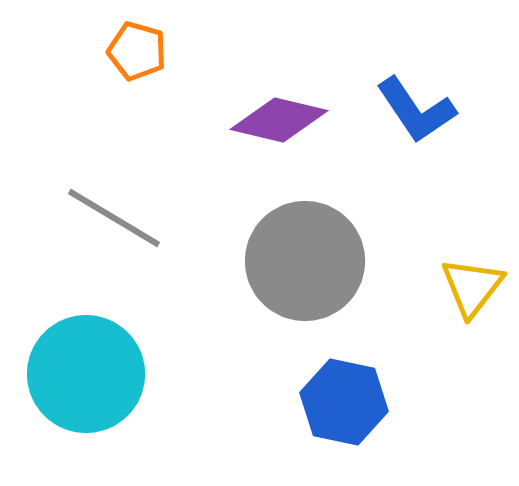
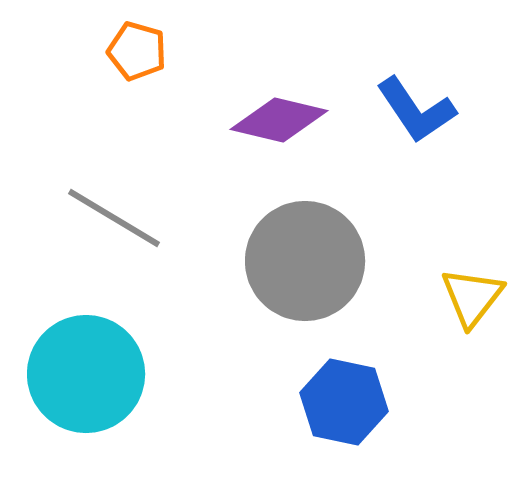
yellow triangle: moved 10 px down
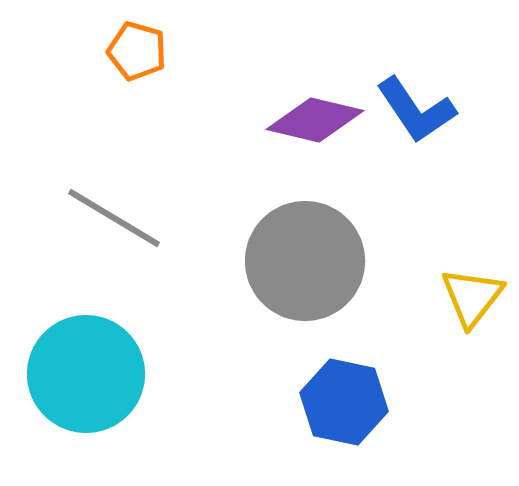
purple diamond: moved 36 px right
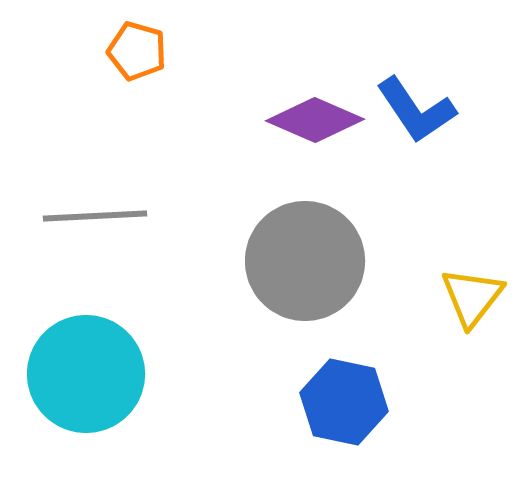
purple diamond: rotated 10 degrees clockwise
gray line: moved 19 px left, 2 px up; rotated 34 degrees counterclockwise
